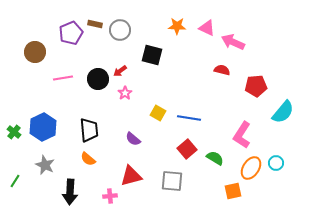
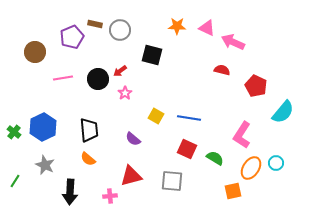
purple pentagon: moved 1 px right, 4 px down
red pentagon: rotated 30 degrees clockwise
yellow square: moved 2 px left, 3 px down
red square: rotated 24 degrees counterclockwise
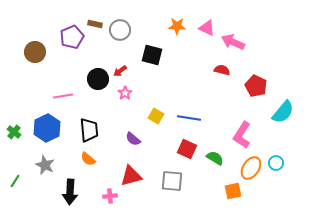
pink line: moved 18 px down
blue hexagon: moved 4 px right, 1 px down
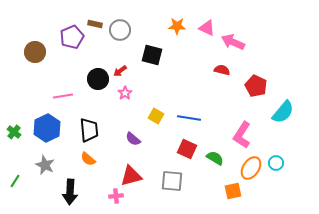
pink cross: moved 6 px right
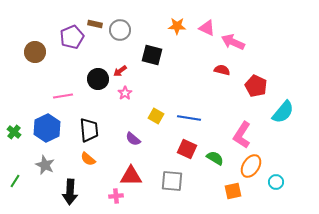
cyan circle: moved 19 px down
orange ellipse: moved 2 px up
red triangle: rotated 15 degrees clockwise
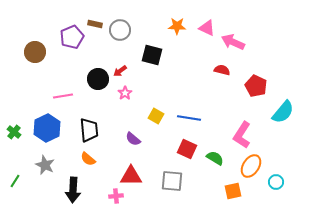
black arrow: moved 3 px right, 2 px up
